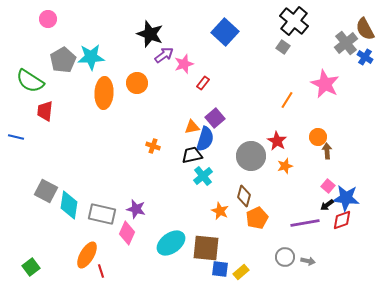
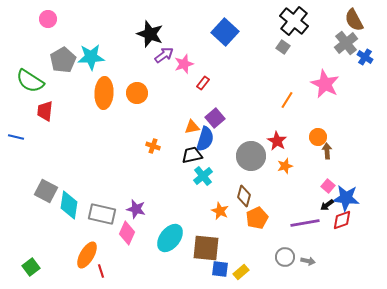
brown semicircle at (365, 29): moved 11 px left, 9 px up
orange circle at (137, 83): moved 10 px down
cyan ellipse at (171, 243): moved 1 px left, 5 px up; rotated 16 degrees counterclockwise
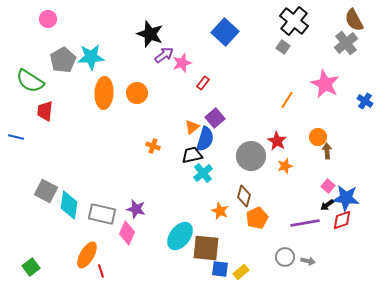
blue cross at (365, 57): moved 44 px down
pink star at (184, 64): moved 2 px left, 1 px up
orange triangle at (192, 127): rotated 28 degrees counterclockwise
cyan cross at (203, 176): moved 3 px up
cyan ellipse at (170, 238): moved 10 px right, 2 px up
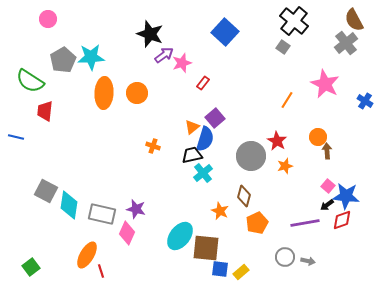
blue star at (346, 198): moved 2 px up
orange pentagon at (257, 218): moved 5 px down
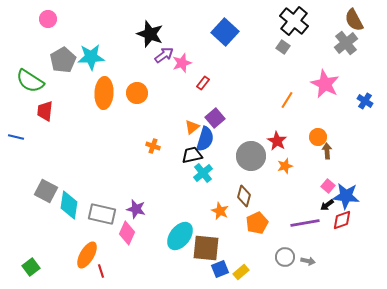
blue square at (220, 269): rotated 30 degrees counterclockwise
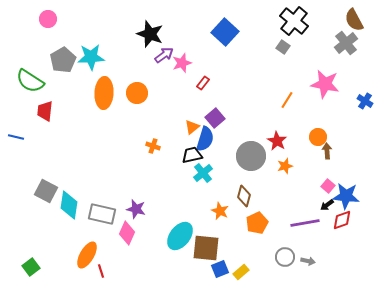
pink star at (325, 84): rotated 16 degrees counterclockwise
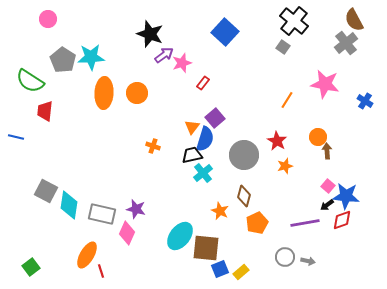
gray pentagon at (63, 60): rotated 10 degrees counterclockwise
orange triangle at (192, 127): rotated 14 degrees counterclockwise
gray circle at (251, 156): moved 7 px left, 1 px up
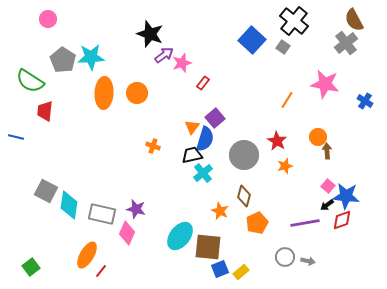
blue square at (225, 32): moved 27 px right, 8 px down
brown square at (206, 248): moved 2 px right, 1 px up
red line at (101, 271): rotated 56 degrees clockwise
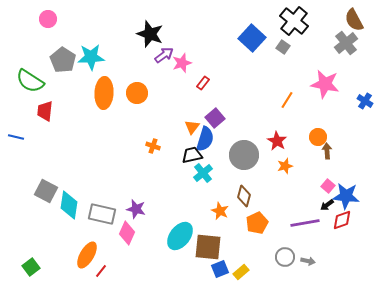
blue square at (252, 40): moved 2 px up
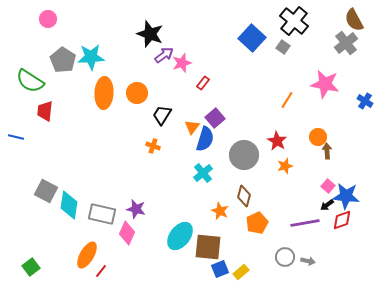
black trapezoid at (192, 155): moved 30 px left, 40 px up; rotated 45 degrees counterclockwise
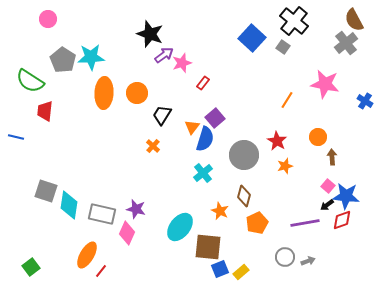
orange cross at (153, 146): rotated 24 degrees clockwise
brown arrow at (327, 151): moved 5 px right, 6 px down
gray square at (46, 191): rotated 10 degrees counterclockwise
cyan ellipse at (180, 236): moved 9 px up
gray arrow at (308, 261): rotated 32 degrees counterclockwise
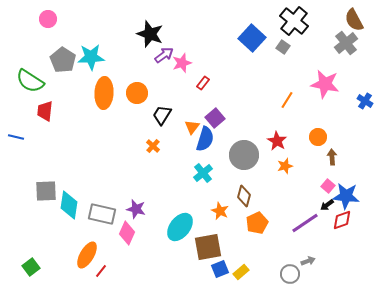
gray square at (46, 191): rotated 20 degrees counterclockwise
purple line at (305, 223): rotated 24 degrees counterclockwise
brown square at (208, 247): rotated 16 degrees counterclockwise
gray circle at (285, 257): moved 5 px right, 17 px down
